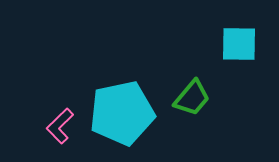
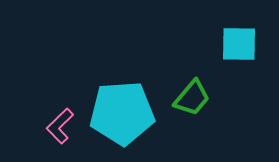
cyan pentagon: rotated 8 degrees clockwise
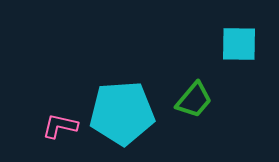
green trapezoid: moved 2 px right, 2 px down
pink L-shape: rotated 57 degrees clockwise
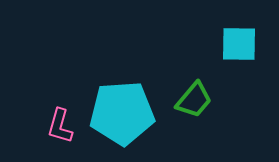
pink L-shape: rotated 87 degrees counterclockwise
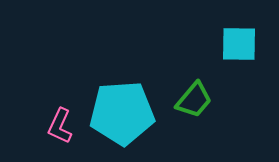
pink L-shape: rotated 9 degrees clockwise
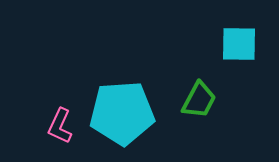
green trapezoid: moved 5 px right; rotated 12 degrees counterclockwise
